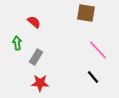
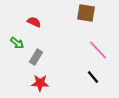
red semicircle: rotated 16 degrees counterclockwise
green arrow: rotated 136 degrees clockwise
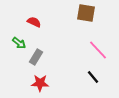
green arrow: moved 2 px right
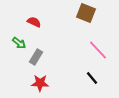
brown square: rotated 12 degrees clockwise
black line: moved 1 px left, 1 px down
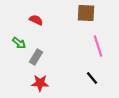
brown square: rotated 18 degrees counterclockwise
red semicircle: moved 2 px right, 2 px up
pink line: moved 4 px up; rotated 25 degrees clockwise
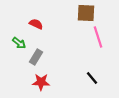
red semicircle: moved 4 px down
pink line: moved 9 px up
red star: moved 1 px right, 1 px up
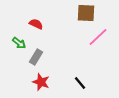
pink line: rotated 65 degrees clockwise
black line: moved 12 px left, 5 px down
red star: rotated 18 degrees clockwise
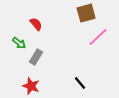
brown square: rotated 18 degrees counterclockwise
red semicircle: rotated 24 degrees clockwise
red star: moved 10 px left, 4 px down
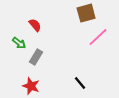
red semicircle: moved 1 px left, 1 px down
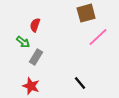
red semicircle: rotated 120 degrees counterclockwise
green arrow: moved 4 px right, 1 px up
